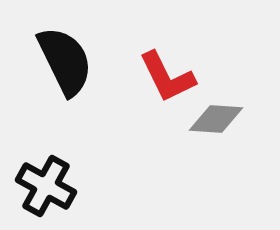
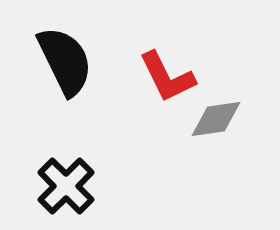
gray diamond: rotated 12 degrees counterclockwise
black cross: moved 20 px right; rotated 16 degrees clockwise
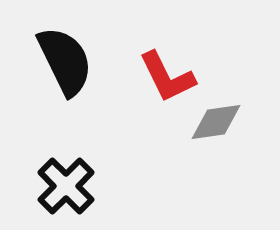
gray diamond: moved 3 px down
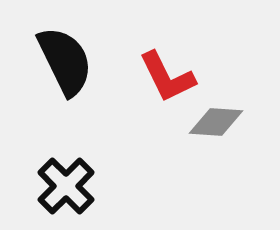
gray diamond: rotated 12 degrees clockwise
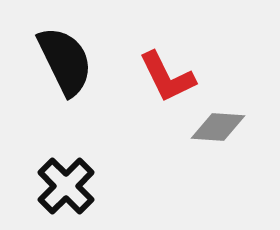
gray diamond: moved 2 px right, 5 px down
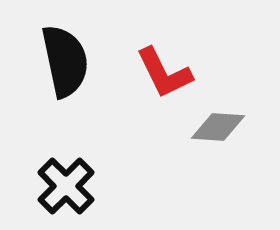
black semicircle: rotated 14 degrees clockwise
red L-shape: moved 3 px left, 4 px up
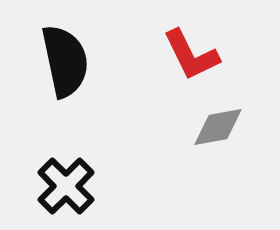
red L-shape: moved 27 px right, 18 px up
gray diamond: rotated 14 degrees counterclockwise
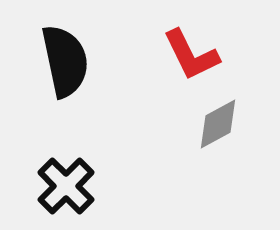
gray diamond: moved 3 px up; rotated 18 degrees counterclockwise
